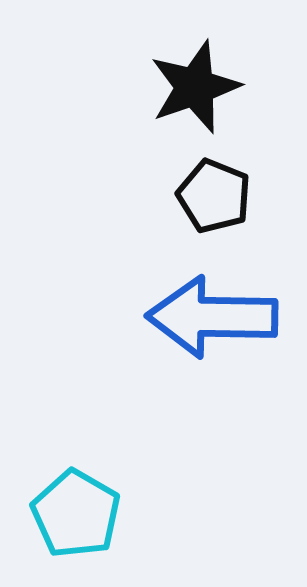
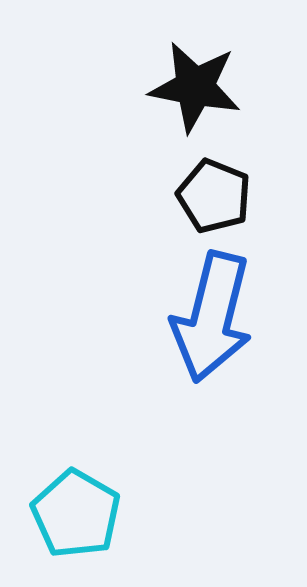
black star: rotated 30 degrees clockwise
blue arrow: rotated 77 degrees counterclockwise
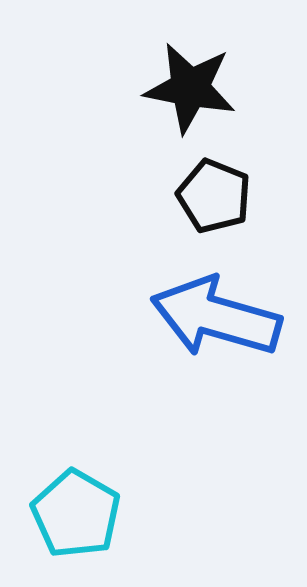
black star: moved 5 px left, 1 px down
blue arrow: moved 4 px right; rotated 92 degrees clockwise
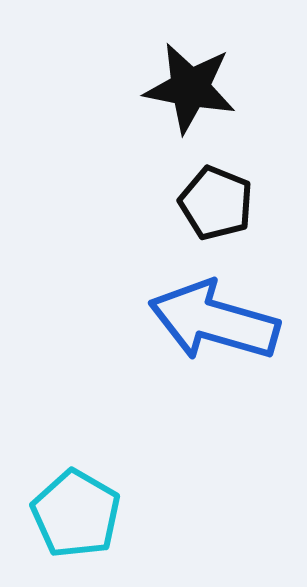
black pentagon: moved 2 px right, 7 px down
blue arrow: moved 2 px left, 4 px down
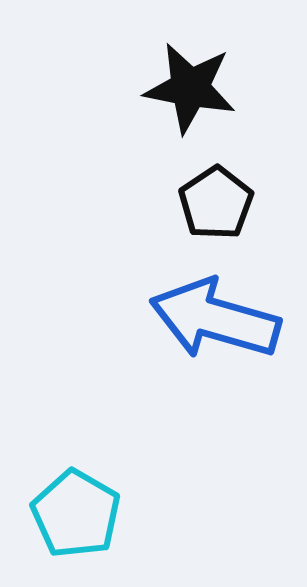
black pentagon: rotated 16 degrees clockwise
blue arrow: moved 1 px right, 2 px up
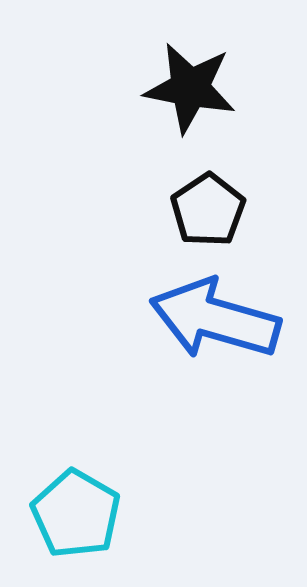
black pentagon: moved 8 px left, 7 px down
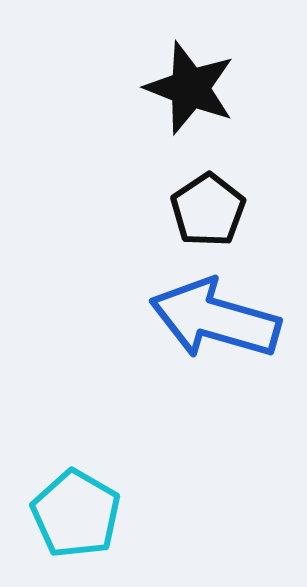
black star: rotated 10 degrees clockwise
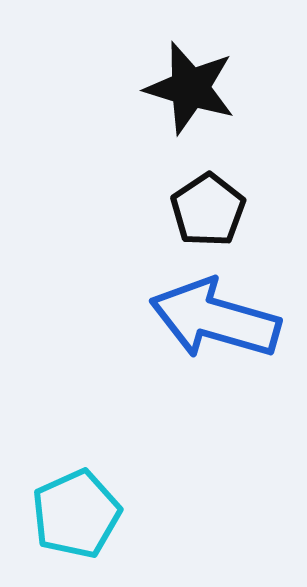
black star: rotated 4 degrees counterclockwise
cyan pentagon: rotated 18 degrees clockwise
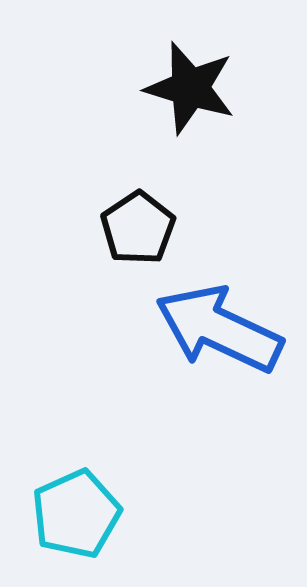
black pentagon: moved 70 px left, 18 px down
blue arrow: moved 4 px right, 10 px down; rotated 9 degrees clockwise
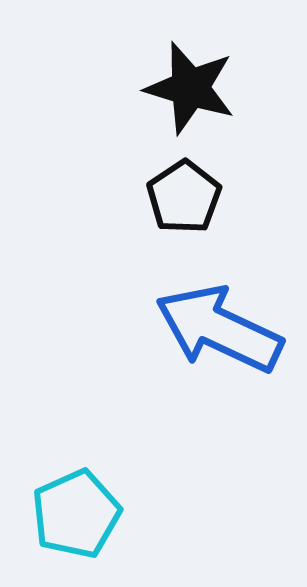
black pentagon: moved 46 px right, 31 px up
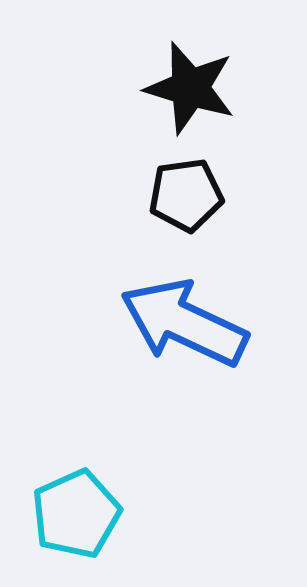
black pentagon: moved 2 px right, 2 px up; rotated 26 degrees clockwise
blue arrow: moved 35 px left, 6 px up
